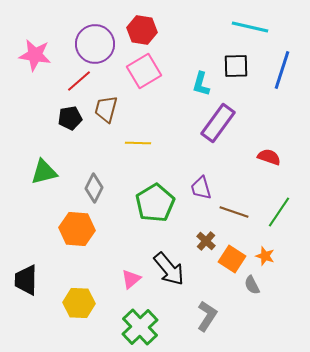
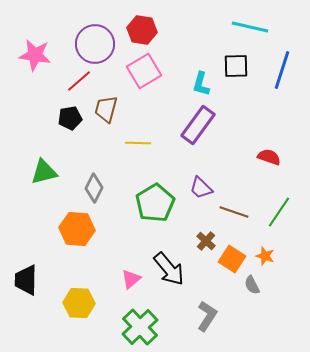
purple rectangle: moved 20 px left, 2 px down
purple trapezoid: rotated 30 degrees counterclockwise
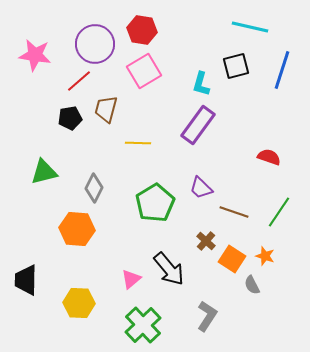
black square: rotated 12 degrees counterclockwise
green cross: moved 3 px right, 2 px up
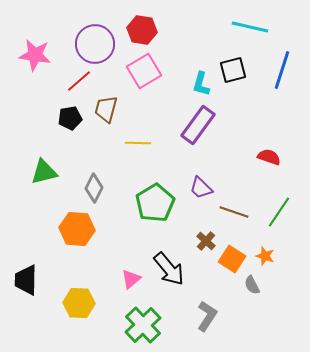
black square: moved 3 px left, 4 px down
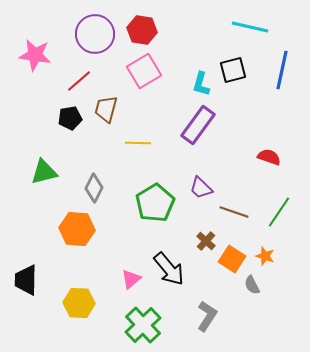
purple circle: moved 10 px up
blue line: rotated 6 degrees counterclockwise
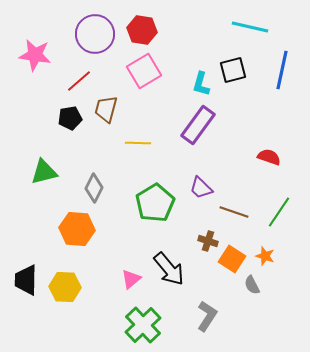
brown cross: moved 2 px right; rotated 24 degrees counterclockwise
yellow hexagon: moved 14 px left, 16 px up
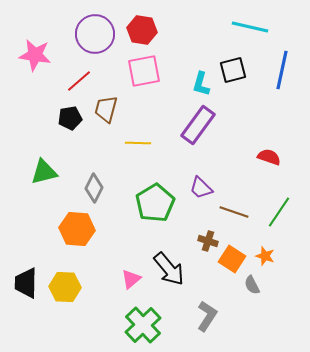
pink square: rotated 20 degrees clockwise
black trapezoid: moved 3 px down
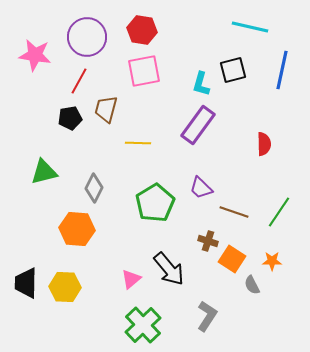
purple circle: moved 8 px left, 3 px down
red line: rotated 20 degrees counterclockwise
red semicircle: moved 5 px left, 13 px up; rotated 70 degrees clockwise
orange star: moved 7 px right, 5 px down; rotated 18 degrees counterclockwise
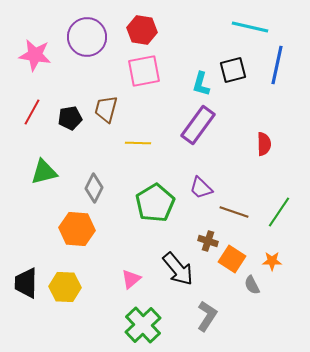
blue line: moved 5 px left, 5 px up
red line: moved 47 px left, 31 px down
black arrow: moved 9 px right
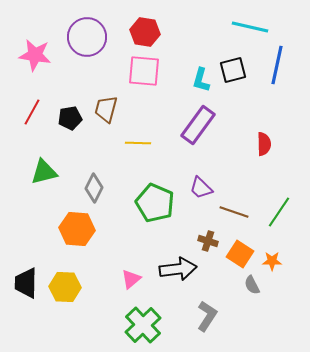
red hexagon: moved 3 px right, 2 px down
pink square: rotated 16 degrees clockwise
cyan L-shape: moved 4 px up
green pentagon: rotated 18 degrees counterclockwise
orange square: moved 8 px right, 5 px up
black arrow: rotated 57 degrees counterclockwise
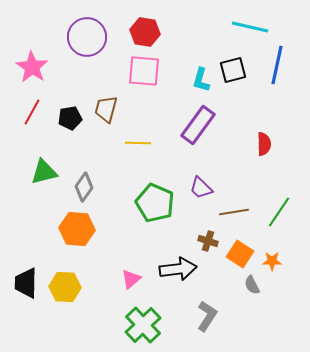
pink star: moved 3 px left, 12 px down; rotated 24 degrees clockwise
gray diamond: moved 10 px left, 1 px up; rotated 8 degrees clockwise
brown line: rotated 28 degrees counterclockwise
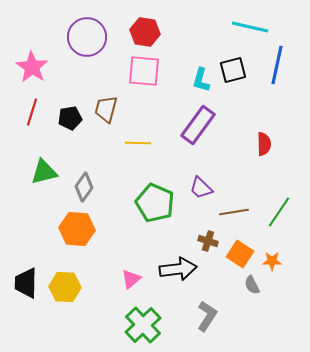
red line: rotated 12 degrees counterclockwise
